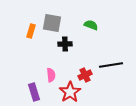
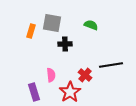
red cross: rotated 24 degrees counterclockwise
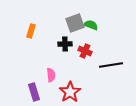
gray square: moved 23 px right; rotated 30 degrees counterclockwise
red cross: moved 24 px up; rotated 16 degrees counterclockwise
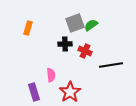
green semicircle: rotated 56 degrees counterclockwise
orange rectangle: moved 3 px left, 3 px up
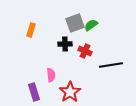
orange rectangle: moved 3 px right, 2 px down
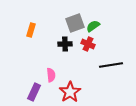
green semicircle: moved 2 px right, 1 px down
red cross: moved 3 px right, 7 px up
purple rectangle: rotated 42 degrees clockwise
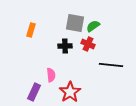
gray square: rotated 30 degrees clockwise
black cross: moved 2 px down
black line: rotated 15 degrees clockwise
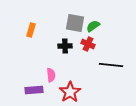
purple rectangle: moved 2 px up; rotated 60 degrees clockwise
